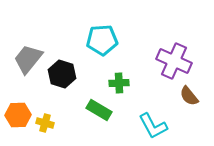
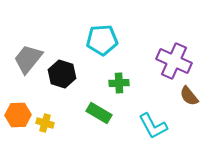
green rectangle: moved 3 px down
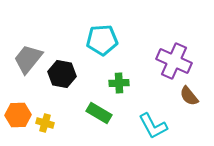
black hexagon: rotated 8 degrees counterclockwise
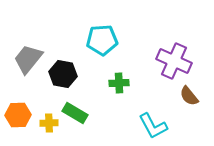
black hexagon: moved 1 px right
green rectangle: moved 24 px left
yellow cross: moved 4 px right; rotated 18 degrees counterclockwise
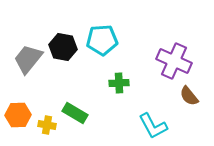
black hexagon: moved 27 px up
yellow cross: moved 2 px left, 2 px down; rotated 12 degrees clockwise
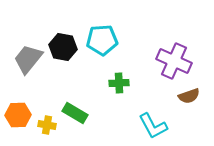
brown semicircle: rotated 70 degrees counterclockwise
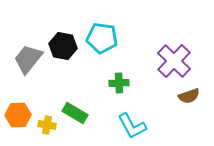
cyan pentagon: moved 2 px up; rotated 12 degrees clockwise
black hexagon: moved 1 px up
purple cross: rotated 20 degrees clockwise
cyan L-shape: moved 21 px left
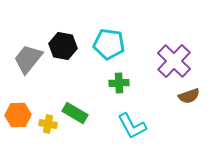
cyan pentagon: moved 7 px right, 6 px down
yellow cross: moved 1 px right, 1 px up
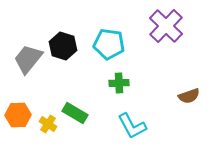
black hexagon: rotated 8 degrees clockwise
purple cross: moved 8 px left, 35 px up
yellow cross: rotated 24 degrees clockwise
